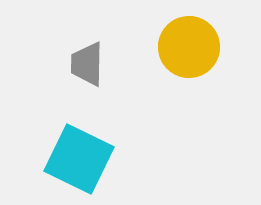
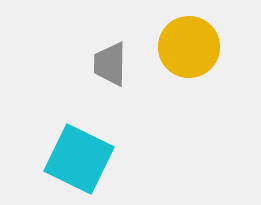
gray trapezoid: moved 23 px right
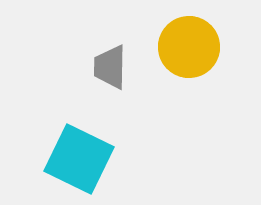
gray trapezoid: moved 3 px down
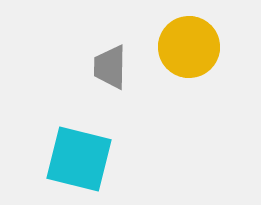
cyan square: rotated 12 degrees counterclockwise
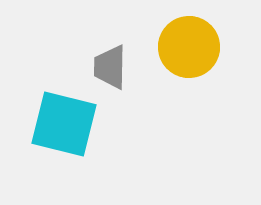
cyan square: moved 15 px left, 35 px up
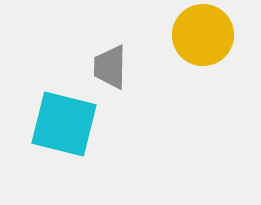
yellow circle: moved 14 px right, 12 px up
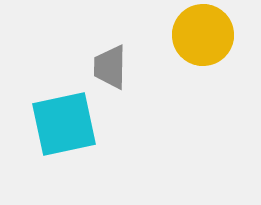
cyan square: rotated 26 degrees counterclockwise
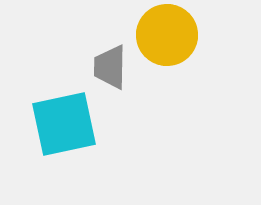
yellow circle: moved 36 px left
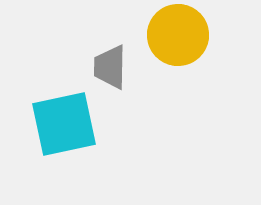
yellow circle: moved 11 px right
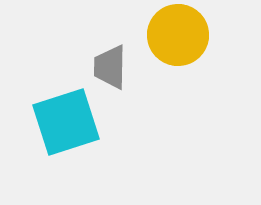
cyan square: moved 2 px right, 2 px up; rotated 6 degrees counterclockwise
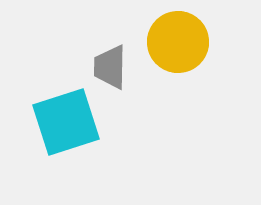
yellow circle: moved 7 px down
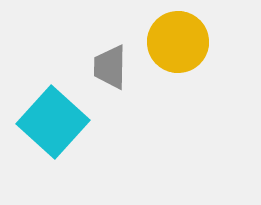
cyan square: moved 13 px left; rotated 30 degrees counterclockwise
